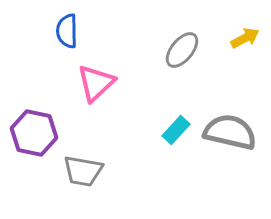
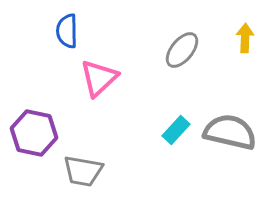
yellow arrow: rotated 60 degrees counterclockwise
pink triangle: moved 3 px right, 5 px up
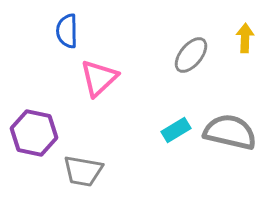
gray ellipse: moved 9 px right, 5 px down
cyan rectangle: rotated 16 degrees clockwise
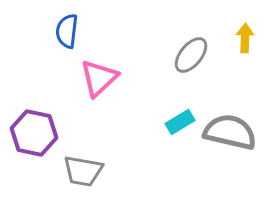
blue semicircle: rotated 8 degrees clockwise
cyan rectangle: moved 4 px right, 8 px up
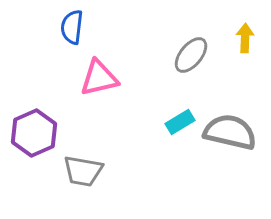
blue semicircle: moved 5 px right, 4 px up
pink triangle: rotated 30 degrees clockwise
purple hexagon: rotated 24 degrees clockwise
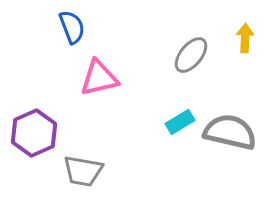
blue semicircle: rotated 152 degrees clockwise
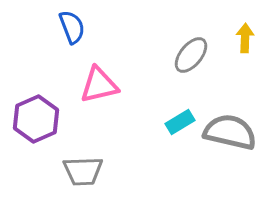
pink triangle: moved 7 px down
purple hexagon: moved 2 px right, 14 px up
gray trapezoid: rotated 12 degrees counterclockwise
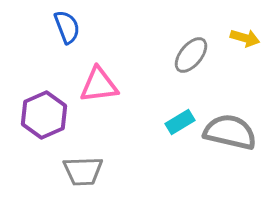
blue semicircle: moved 5 px left
yellow arrow: rotated 104 degrees clockwise
pink triangle: rotated 6 degrees clockwise
purple hexagon: moved 8 px right, 4 px up
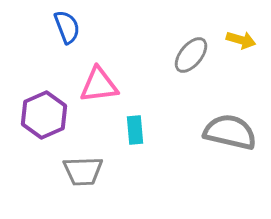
yellow arrow: moved 4 px left, 2 px down
cyan rectangle: moved 45 px left, 8 px down; rotated 64 degrees counterclockwise
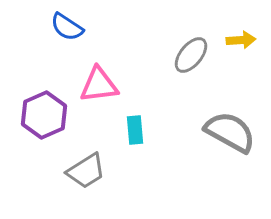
blue semicircle: rotated 144 degrees clockwise
yellow arrow: rotated 20 degrees counterclockwise
gray semicircle: rotated 16 degrees clockwise
gray trapezoid: moved 3 px right; rotated 30 degrees counterclockwise
